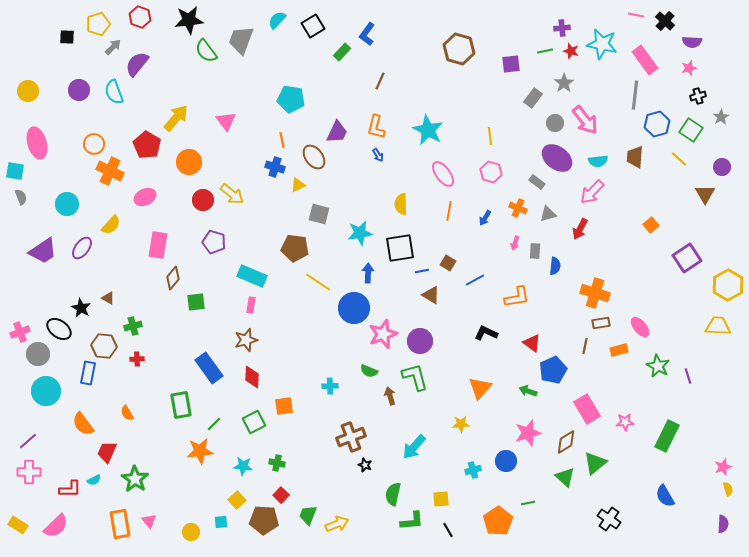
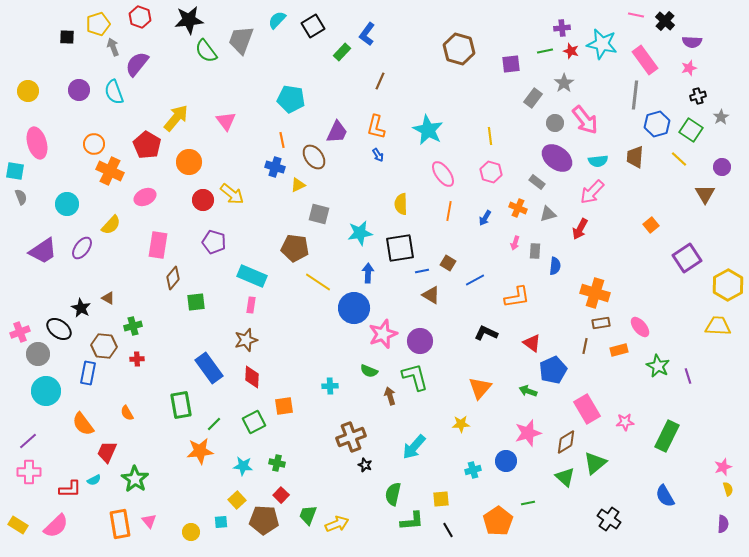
gray arrow at (113, 47): rotated 66 degrees counterclockwise
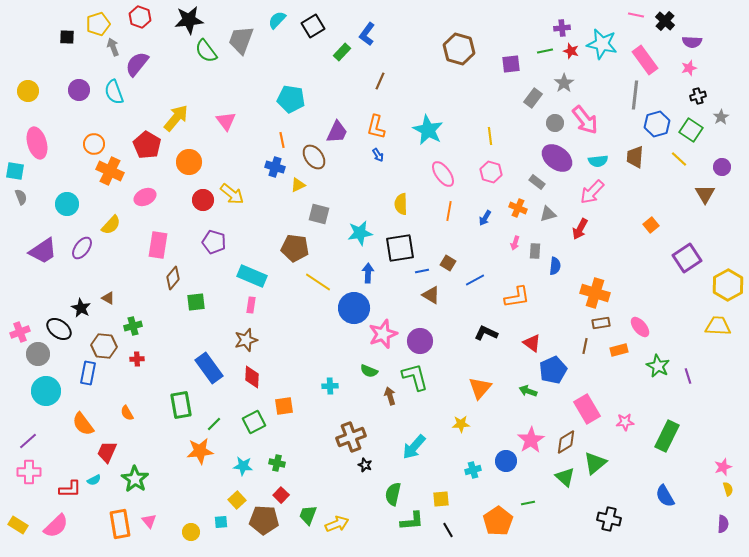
pink star at (528, 433): moved 3 px right, 7 px down; rotated 16 degrees counterclockwise
black cross at (609, 519): rotated 20 degrees counterclockwise
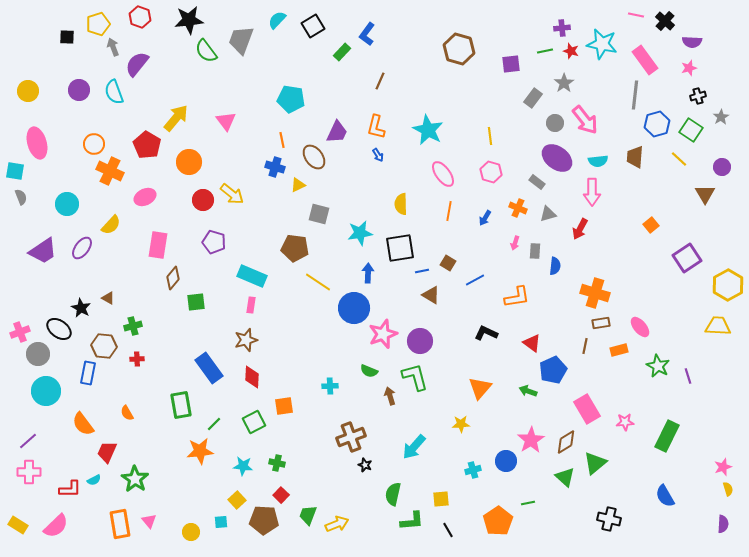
pink arrow at (592, 192): rotated 44 degrees counterclockwise
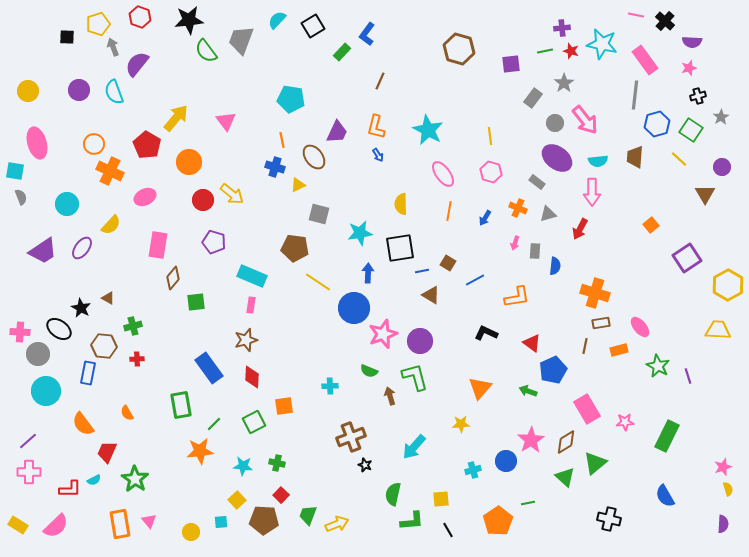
yellow trapezoid at (718, 326): moved 4 px down
pink cross at (20, 332): rotated 24 degrees clockwise
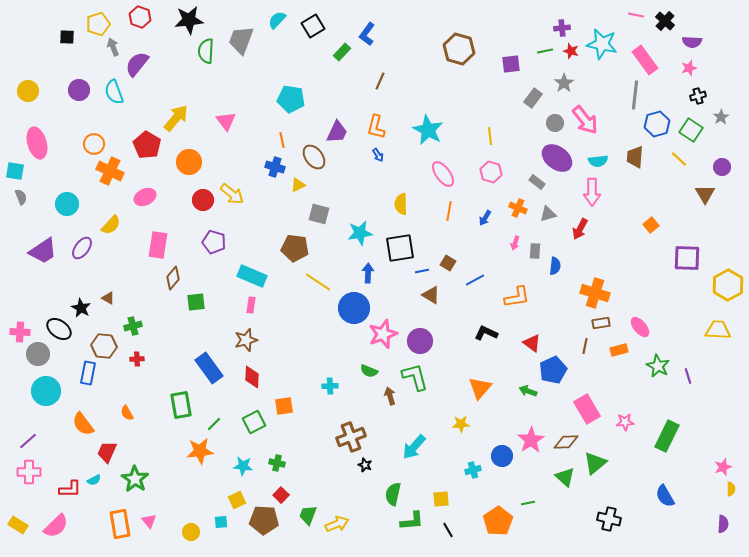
green semicircle at (206, 51): rotated 40 degrees clockwise
purple square at (687, 258): rotated 36 degrees clockwise
brown diamond at (566, 442): rotated 30 degrees clockwise
blue circle at (506, 461): moved 4 px left, 5 px up
yellow semicircle at (728, 489): moved 3 px right; rotated 16 degrees clockwise
yellow square at (237, 500): rotated 18 degrees clockwise
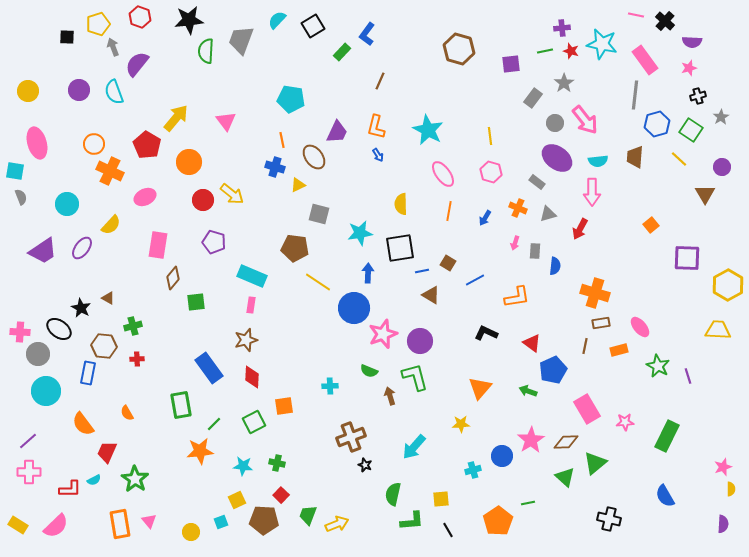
cyan square at (221, 522): rotated 16 degrees counterclockwise
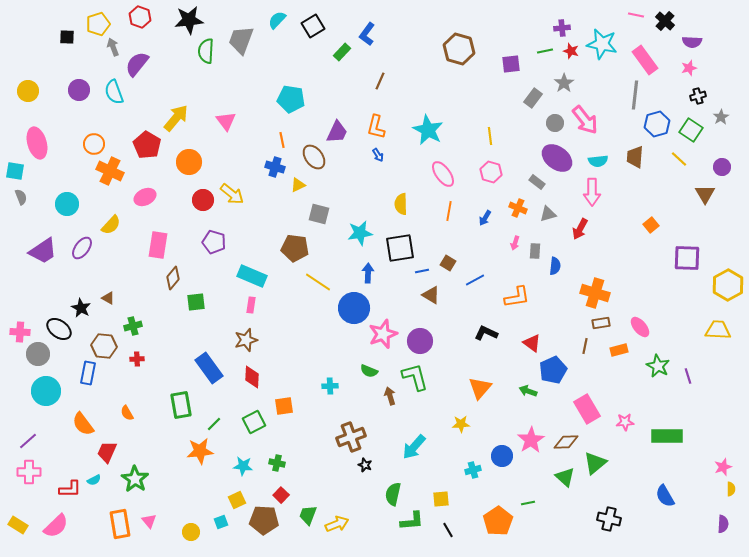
green rectangle at (667, 436): rotated 64 degrees clockwise
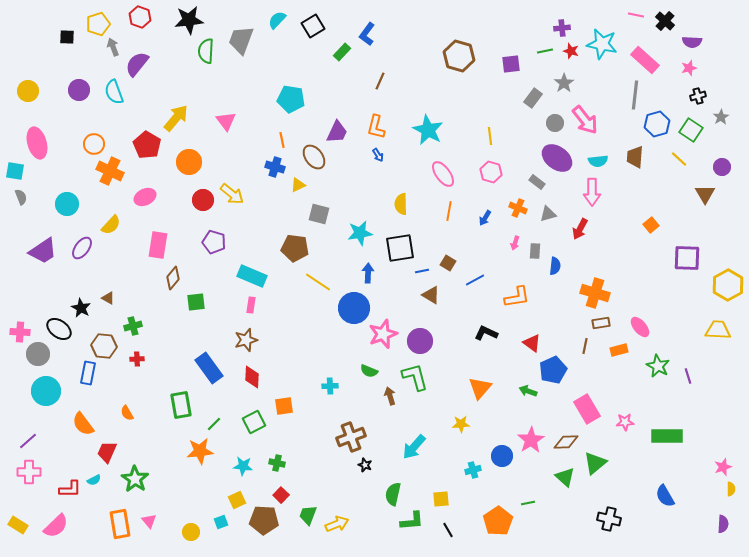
brown hexagon at (459, 49): moved 7 px down
pink rectangle at (645, 60): rotated 12 degrees counterclockwise
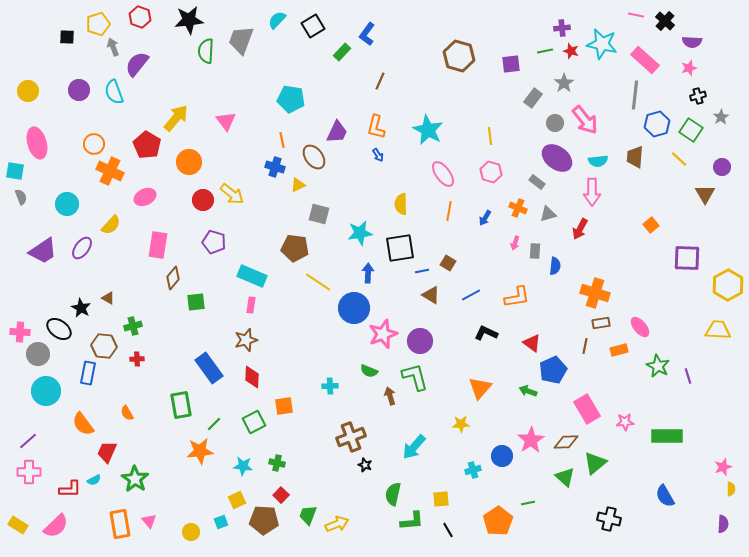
blue line at (475, 280): moved 4 px left, 15 px down
